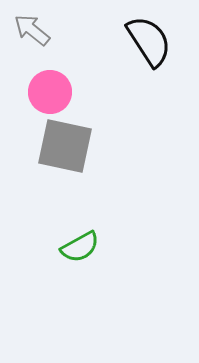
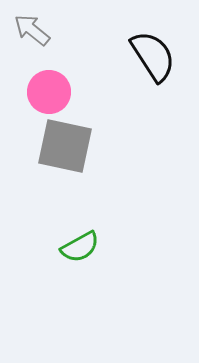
black semicircle: moved 4 px right, 15 px down
pink circle: moved 1 px left
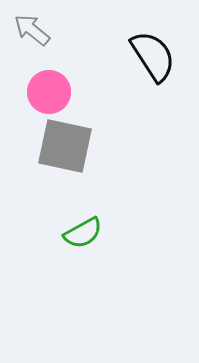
green semicircle: moved 3 px right, 14 px up
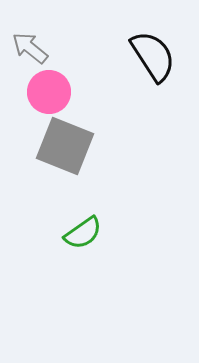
gray arrow: moved 2 px left, 18 px down
gray square: rotated 10 degrees clockwise
green semicircle: rotated 6 degrees counterclockwise
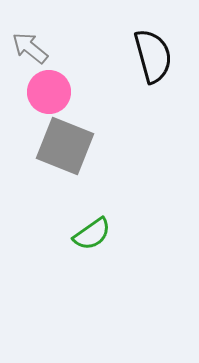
black semicircle: rotated 18 degrees clockwise
green semicircle: moved 9 px right, 1 px down
